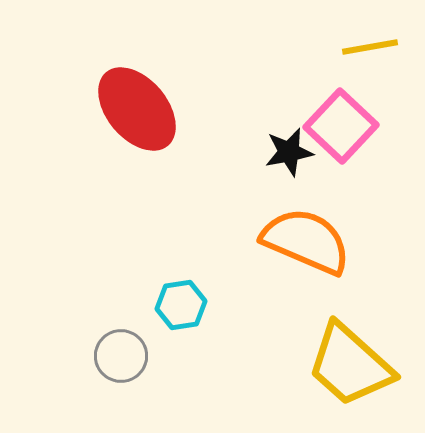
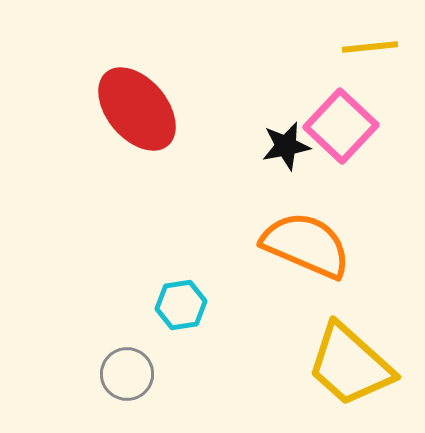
yellow line: rotated 4 degrees clockwise
black star: moved 3 px left, 6 px up
orange semicircle: moved 4 px down
gray circle: moved 6 px right, 18 px down
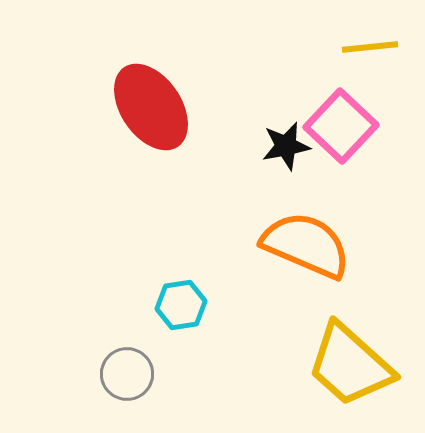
red ellipse: moved 14 px right, 2 px up; rotated 6 degrees clockwise
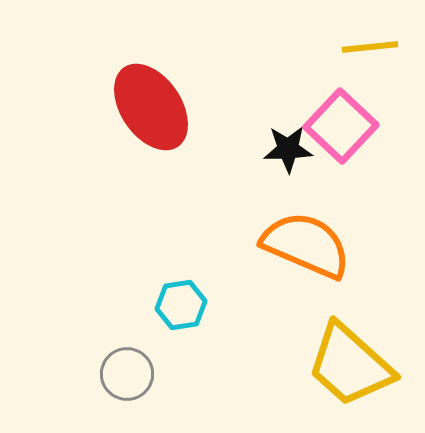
black star: moved 2 px right, 3 px down; rotated 9 degrees clockwise
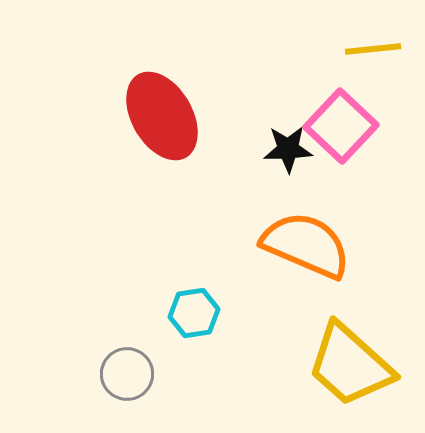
yellow line: moved 3 px right, 2 px down
red ellipse: moved 11 px right, 9 px down; rotated 4 degrees clockwise
cyan hexagon: moved 13 px right, 8 px down
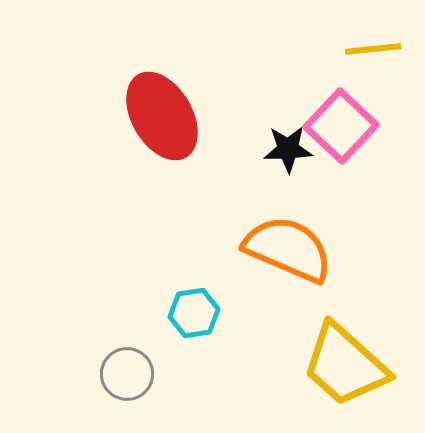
orange semicircle: moved 18 px left, 4 px down
yellow trapezoid: moved 5 px left
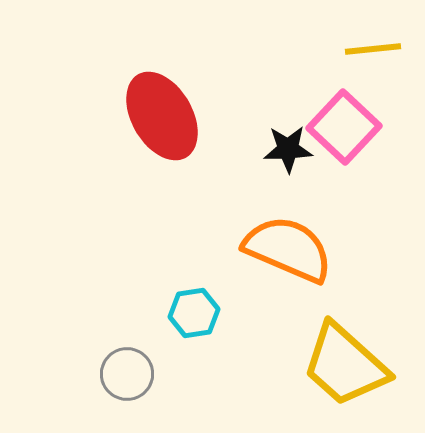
pink square: moved 3 px right, 1 px down
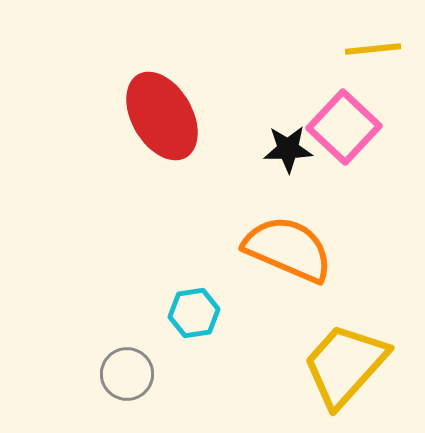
yellow trapezoid: rotated 90 degrees clockwise
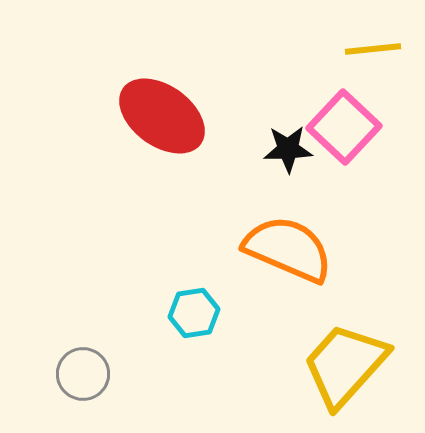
red ellipse: rotated 24 degrees counterclockwise
gray circle: moved 44 px left
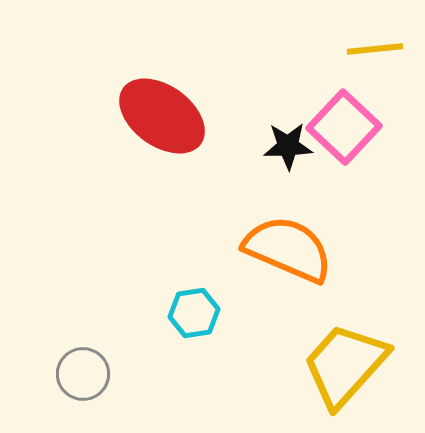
yellow line: moved 2 px right
black star: moved 3 px up
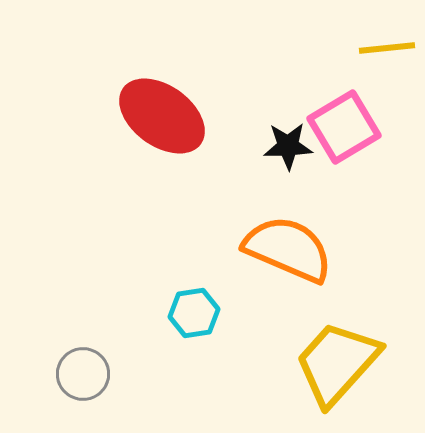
yellow line: moved 12 px right, 1 px up
pink square: rotated 16 degrees clockwise
yellow trapezoid: moved 8 px left, 2 px up
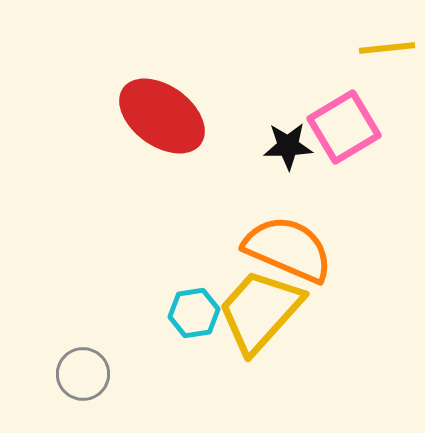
yellow trapezoid: moved 77 px left, 52 px up
